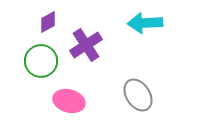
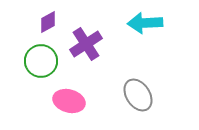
purple cross: moved 1 px up
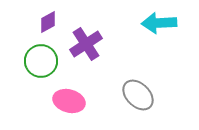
cyan arrow: moved 14 px right
gray ellipse: rotated 12 degrees counterclockwise
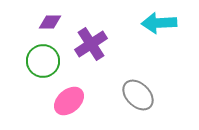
purple diamond: moved 2 px right; rotated 30 degrees clockwise
purple cross: moved 5 px right
green circle: moved 2 px right
pink ellipse: rotated 56 degrees counterclockwise
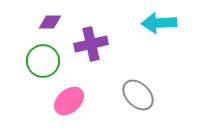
purple cross: rotated 20 degrees clockwise
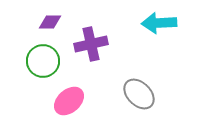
gray ellipse: moved 1 px right, 1 px up
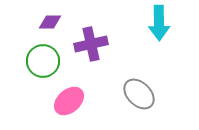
cyan arrow: rotated 88 degrees counterclockwise
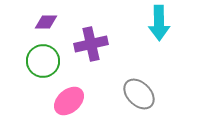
purple diamond: moved 4 px left
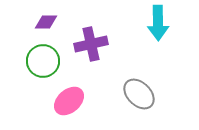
cyan arrow: moved 1 px left
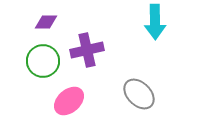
cyan arrow: moved 3 px left, 1 px up
purple cross: moved 4 px left, 6 px down
